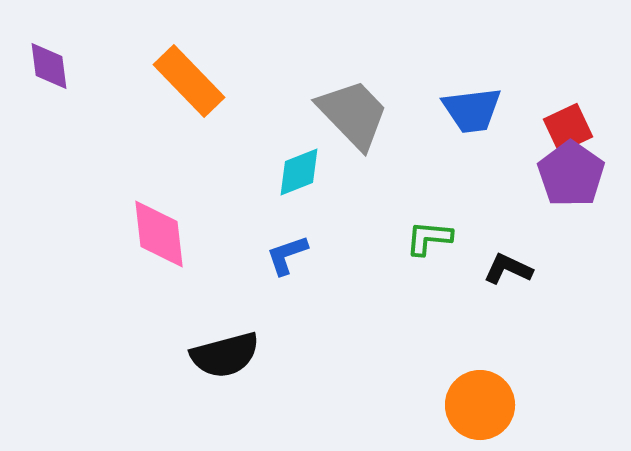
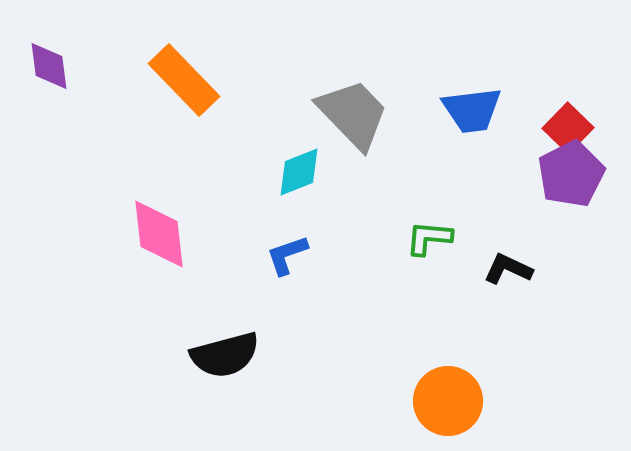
orange rectangle: moved 5 px left, 1 px up
red square: rotated 21 degrees counterclockwise
purple pentagon: rotated 10 degrees clockwise
orange circle: moved 32 px left, 4 px up
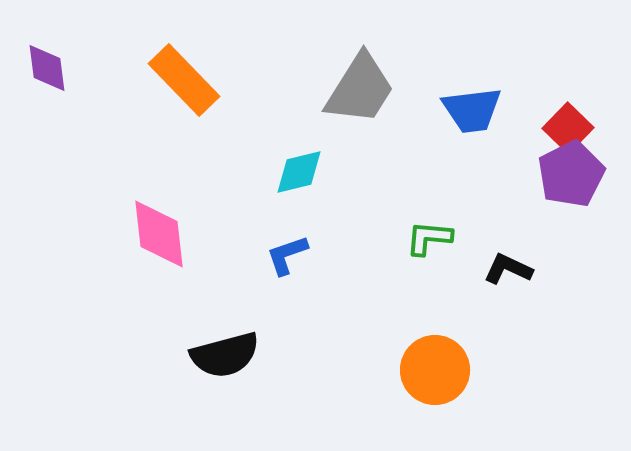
purple diamond: moved 2 px left, 2 px down
gray trapezoid: moved 7 px right, 25 px up; rotated 76 degrees clockwise
cyan diamond: rotated 8 degrees clockwise
orange circle: moved 13 px left, 31 px up
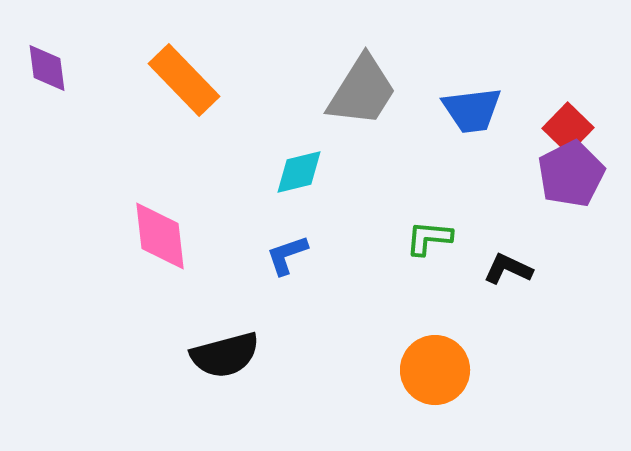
gray trapezoid: moved 2 px right, 2 px down
pink diamond: moved 1 px right, 2 px down
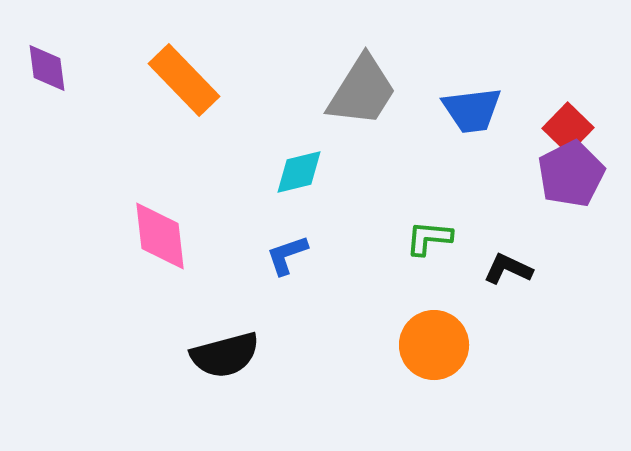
orange circle: moved 1 px left, 25 px up
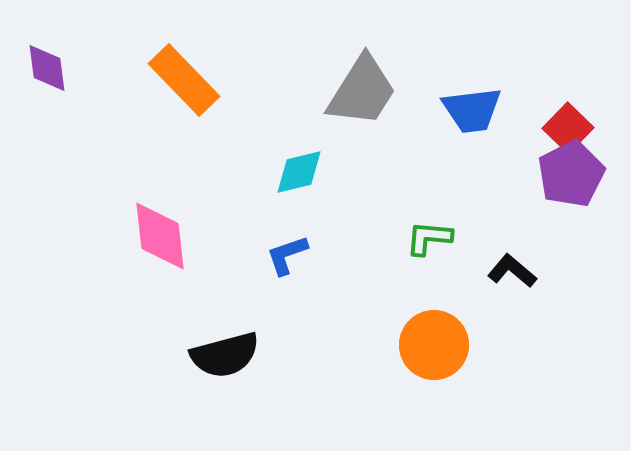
black L-shape: moved 4 px right, 2 px down; rotated 15 degrees clockwise
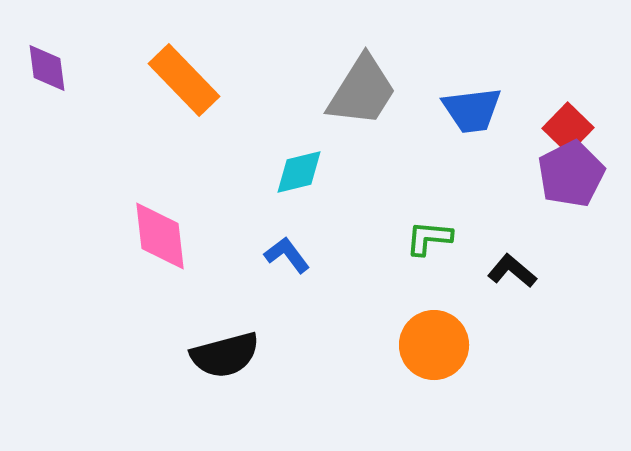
blue L-shape: rotated 72 degrees clockwise
